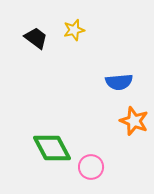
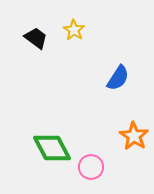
yellow star: rotated 25 degrees counterclockwise
blue semicircle: moved 1 px left, 4 px up; rotated 52 degrees counterclockwise
orange star: moved 15 px down; rotated 12 degrees clockwise
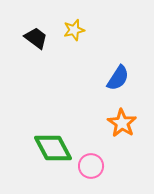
yellow star: rotated 25 degrees clockwise
orange star: moved 12 px left, 13 px up
green diamond: moved 1 px right
pink circle: moved 1 px up
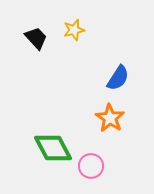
black trapezoid: rotated 10 degrees clockwise
orange star: moved 12 px left, 5 px up
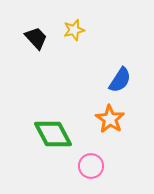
blue semicircle: moved 2 px right, 2 px down
orange star: moved 1 px down
green diamond: moved 14 px up
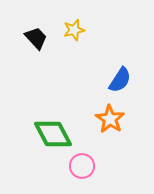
pink circle: moved 9 px left
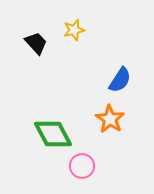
black trapezoid: moved 5 px down
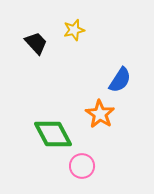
orange star: moved 10 px left, 5 px up
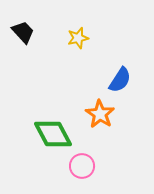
yellow star: moved 4 px right, 8 px down
black trapezoid: moved 13 px left, 11 px up
